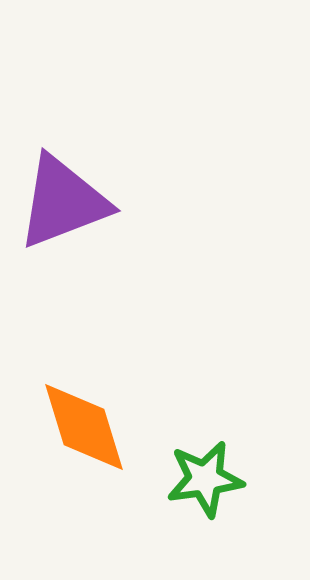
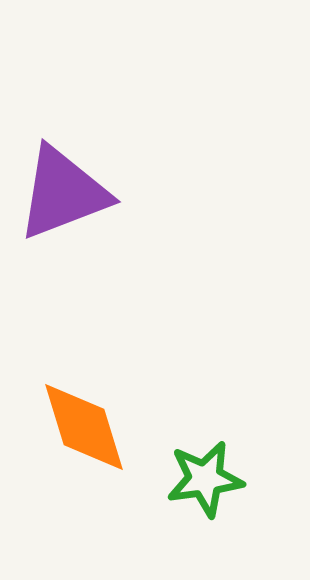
purple triangle: moved 9 px up
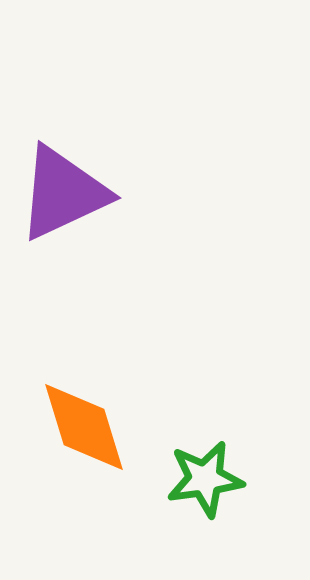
purple triangle: rotated 4 degrees counterclockwise
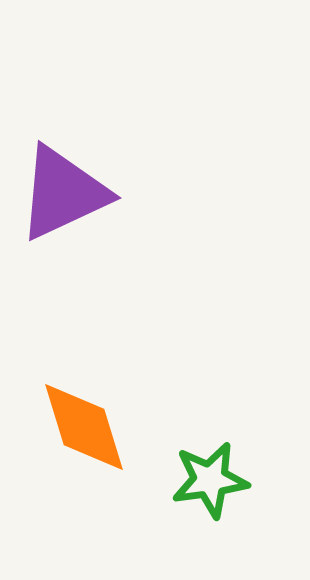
green star: moved 5 px right, 1 px down
